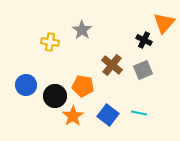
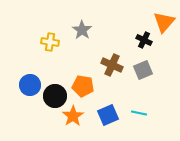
orange triangle: moved 1 px up
brown cross: rotated 15 degrees counterclockwise
blue circle: moved 4 px right
blue square: rotated 30 degrees clockwise
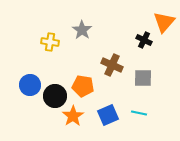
gray square: moved 8 px down; rotated 24 degrees clockwise
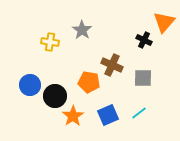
orange pentagon: moved 6 px right, 4 px up
cyan line: rotated 49 degrees counterclockwise
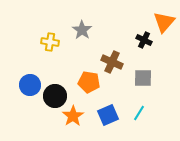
brown cross: moved 3 px up
cyan line: rotated 21 degrees counterclockwise
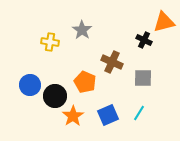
orange triangle: rotated 35 degrees clockwise
orange pentagon: moved 4 px left; rotated 15 degrees clockwise
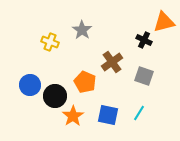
yellow cross: rotated 12 degrees clockwise
brown cross: rotated 30 degrees clockwise
gray square: moved 1 px right, 2 px up; rotated 18 degrees clockwise
blue square: rotated 35 degrees clockwise
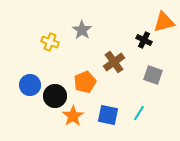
brown cross: moved 2 px right
gray square: moved 9 px right, 1 px up
orange pentagon: rotated 25 degrees clockwise
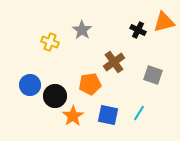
black cross: moved 6 px left, 10 px up
orange pentagon: moved 5 px right, 2 px down; rotated 15 degrees clockwise
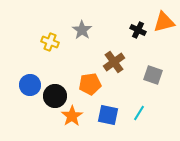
orange star: moved 1 px left
